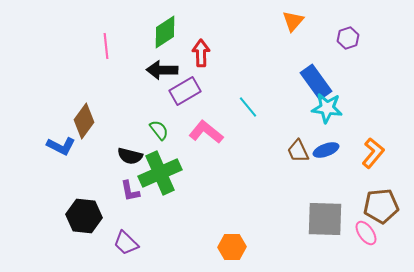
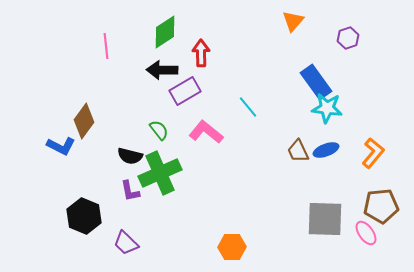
black hexagon: rotated 16 degrees clockwise
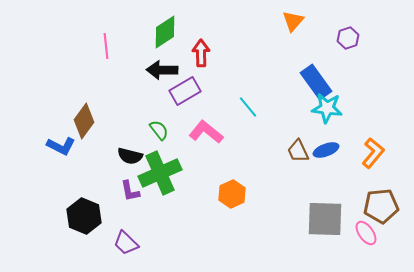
orange hexagon: moved 53 px up; rotated 24 degrees counterclockwise
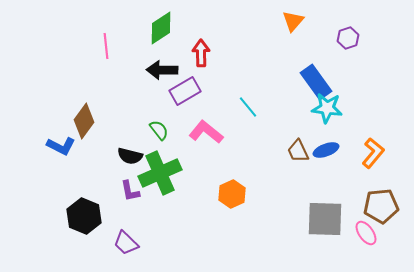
green diamond: moved 4 px left, 4 px up
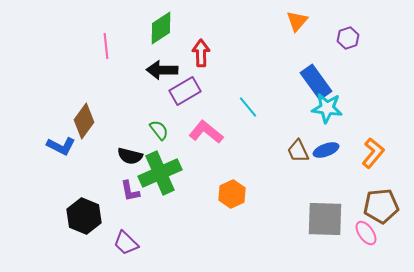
orange triangle: moved 4 px right
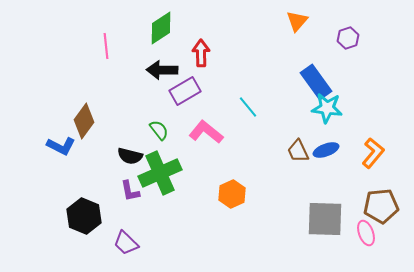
pink ellipse: rotated 15 degrees clockwise
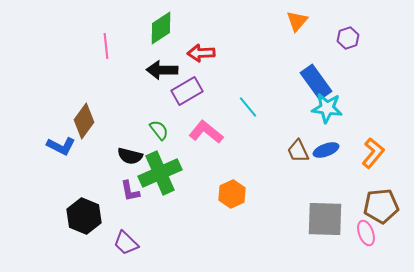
red arrow: rotated 92 degrees counterclockwise
purple rectangle: moved 2 px right
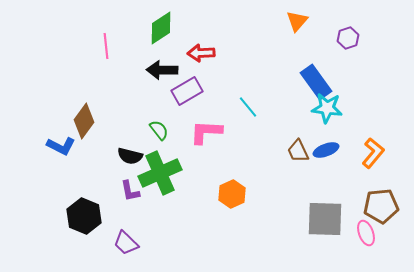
pink L-shape: rotated 36 degrees counterclockwise
